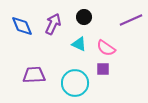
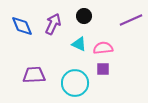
black circle: moved 1 px up
pink semicircle: moved 3 px left; rotated 138 degrees clockwise
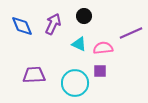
purple line: moved 13 px down
purple square: moved 3 px left, 2 px down
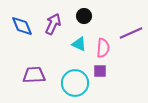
pink semicircle: rotated 102 degrees clockwise
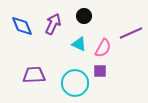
pink semicircle: rotated 24 degrees clockwise
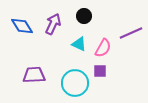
blue diamond: rotated 10 degrees counterclockwise
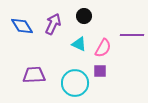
purple line: moved 1 px right, 2 px down; rotated 25 degrees clockwise
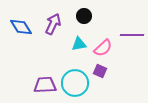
blue diamond: moved 1 px left, 1 px down
cyan triangle: rotated 35 degrees counterclockwise
pink semicircle: rotated 18 degrees clockwise
purple square: rotated 24 degrees clockwise
purple trapezoid: moved 11 px right, 10 px down
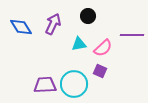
black circle: moved 4 px right
cyan circle: moved 1 px left, 1 px down
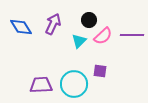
black circle: moved 1 px right, 4 px down
cyan triangle: moved 3 px up; rotated 35 degrees counterclockwise
pink semicircle: moved 12 px up
purple square: rotated 16 degrees counterclockwise
purple trapezoid: moved 4 px left
